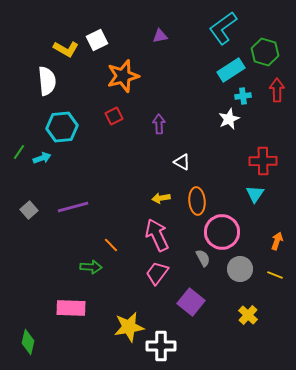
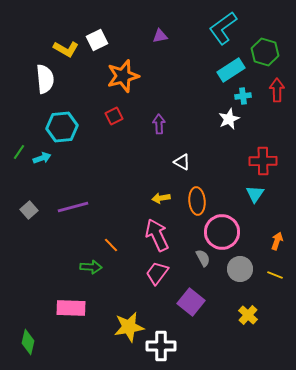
white semicircle: moved 2 px left, 2 px up
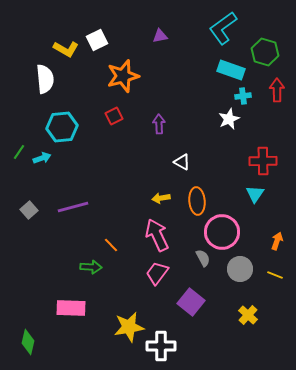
cyan rectangle: rotated 52 degrees clockwise
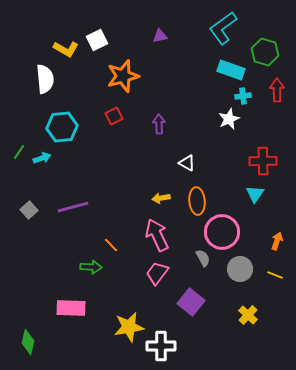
white triangle: moved 5 px right, 1 px down
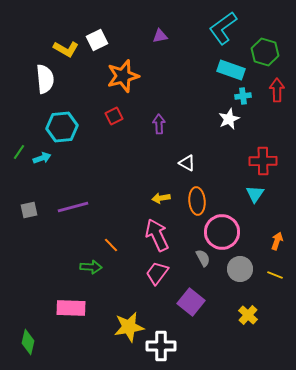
gray square: rotated 30 degrees clockwise
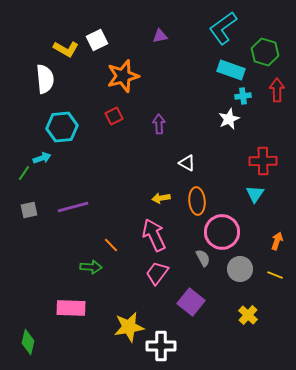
green line: moved 5 px right, 21 px down
pink arrow: moved 3 px left
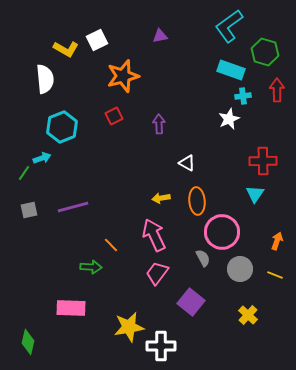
cyan L-shape: moved 6 px right, 2 px up
cyan hexagon: rotated 16 degrees counterclockwise
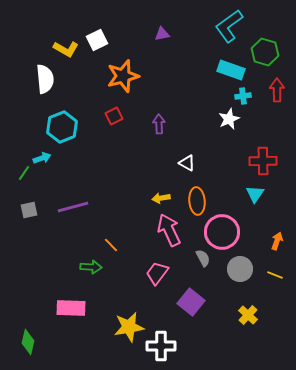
purple triangle: moved 2 px right, 2 px up
pink arrow: moved 15 px right, 5 px up
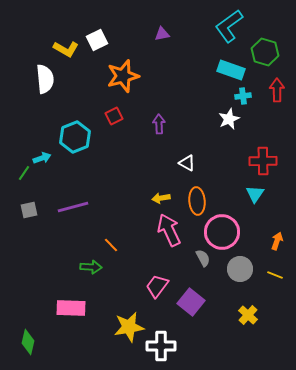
cyan hexagon: moved 13 px right, 10 px down
pink trapezoid: moved 13 px down
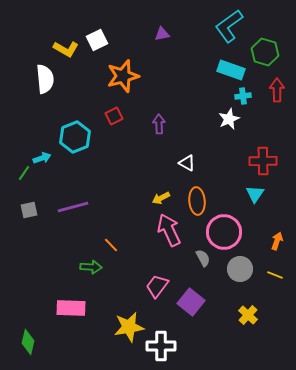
yellow arrow: rotated 18 degrees counterclockwise
pink circle: moved 2 px right
